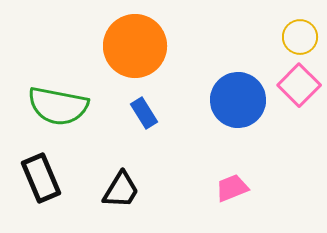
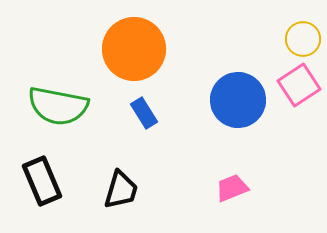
yellow circle: moved 3 px right, 2 px down
orange circle: moved 1 px left, 3 px down
pink square: rotated 12 degrees clockwise
black rectangle: moved 1 px right, 3 px down
black trapezoid: rotated 15 degrees counterclockwise
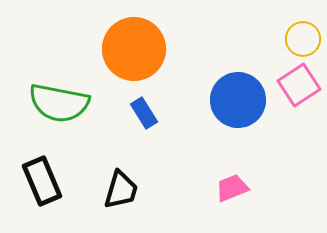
green semicircle: moved 1 px right, 3 px up
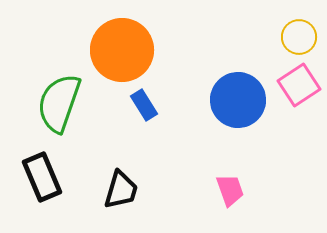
yellow circle: moved 4 px left, 2 px up
orange circle: moved 12 px left, 1 px down
green semicircle: rotated 98 degrees clockwise
blue rectangle: moved 8 px up
black rectangle: moved 4 px up
pink trapezoid: moved 2 px left, 2 px down; rotated 92 degrees clockwise
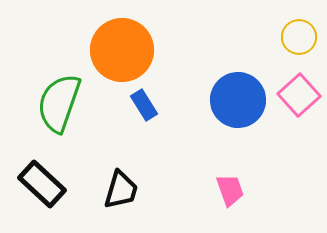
pink square: moved 10 px down; rotated 9 degrees counterclockwise
black rectangle: moved 7 px down; rotated 24 degrees counterclockwise
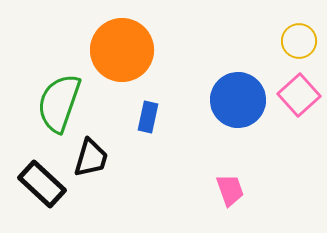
yellow circle: moved 4 px down
blue rectangle: moved 4 px right, 12 px down; rotated 44 degrees clockwise
black trapezoid: moved 30 px left, 32 px up
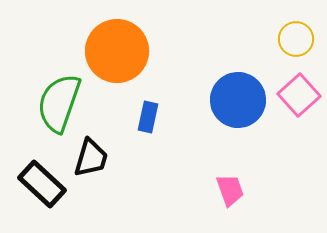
yellow circle: moved 3 px left, 2 px up
orange circle: moved 5 px left, 1 px down
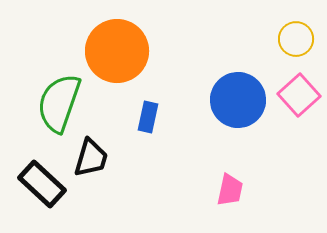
pink trapezoid: rotated 32 degrees clockwise
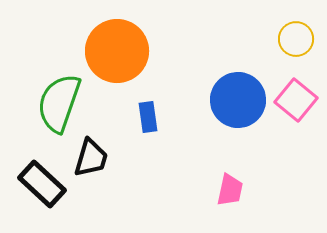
pink square: moved 3 px left, 5 px down; rotated 9 degrees counterclockwise
blue rectangle: rotated 20 degrees counterclockwise
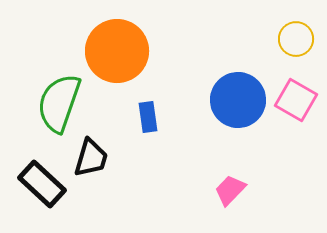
pink square: rotated 9 degrees counterclockwise
pink trapezoid: rotated 148 degrees counterclockwise
